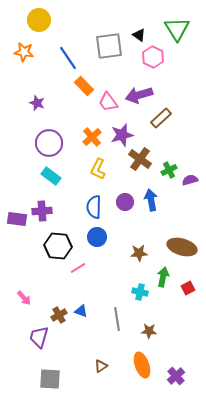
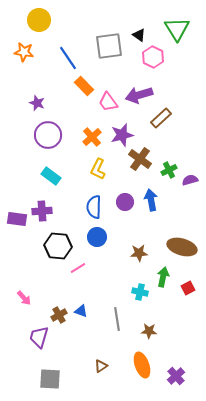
purple circle at (49, 143): moved 1 px left, 8 px up
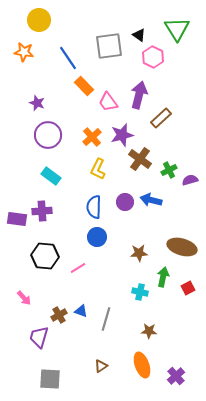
purple arrow at (139, 95): rotated 120 degrees clockwise
blue arrow at (151, 200): rotated 65 degrees counterclockwise
black hexagon at (58, 246): moved 13 px left, 10 px down
gray line at (117, 319): moved 11 px left; rotated 25 degrees clockwise
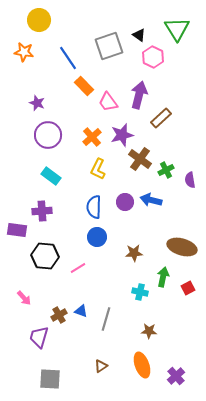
gray square at (109, 46): rotated 12 degrees counterclockwise
green cross at (169, 170): moved 3 px left
purple semicircle at (190, 180): rotated 84 degrees counterclockwise
purple rectangle at (17, 219): moved 11 px down
brown star at (139, 253): moved 5 px left
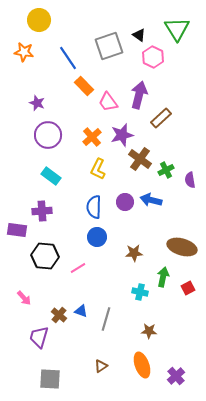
brown cross at (59, 315): rotated 21 degrees counterclockwise
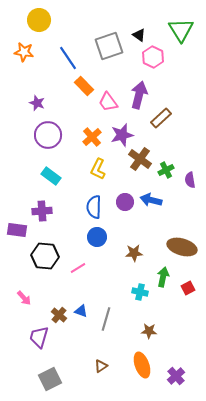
green triangle at (177, 29): moved 4 px right, 1 px down
gray square at (50, 379): rotated 30 degrees counterclockwise
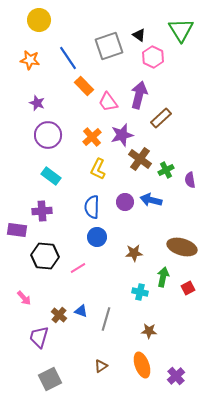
orange star at (24, 52): moved 6 px right, 8 px down
blue semicircle at (94, 207): moved 2 px left
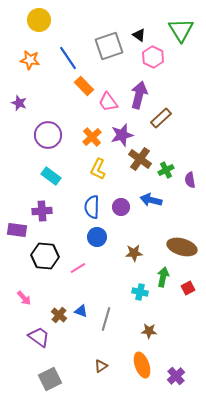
purple star at (37, 103): moved 18 px left
purple circle at (125, 202): moved 4 px left, 5 px down
purple trapezoid at (39, 337): rotated 110 degrees clockwise
